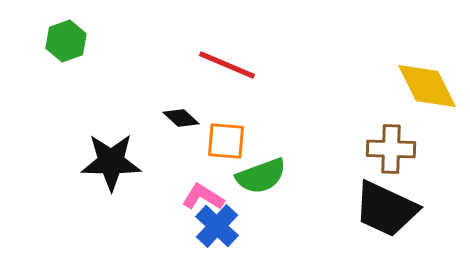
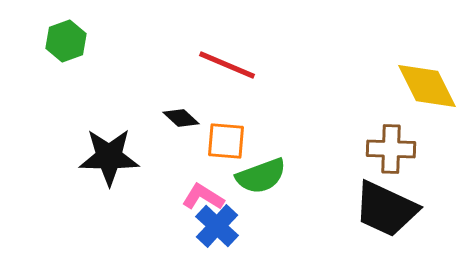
black star: moved 2 px left, 5 px up
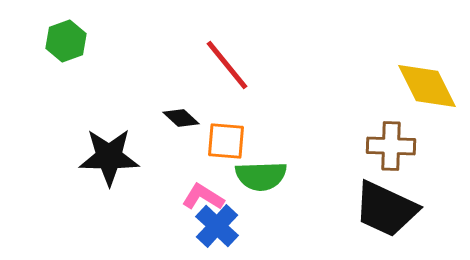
red line: rotated 28 degrees clockwise
brown cross: moved 3 px up
green semicircle: rotated 18 degrees clockwise
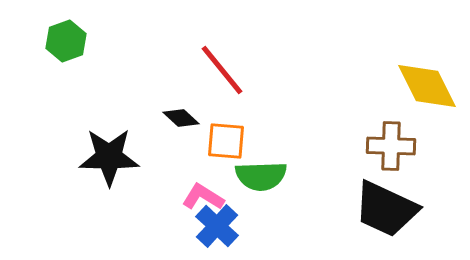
red line: moved 5 px left, 5 px down
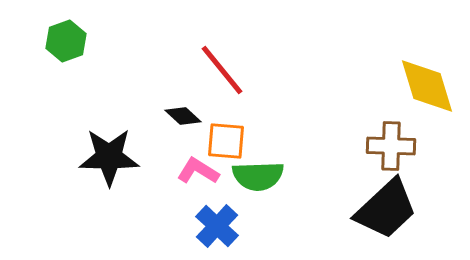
yellow diamond: rotated 10 degrees clockwise
black diamond: moved 2 px right, 2 px up
green semicircle: moved 3 px left
pink L-shape: moved 5 px left, 26 px up
black trapezoid: rotated 68 degrees counterclockwise
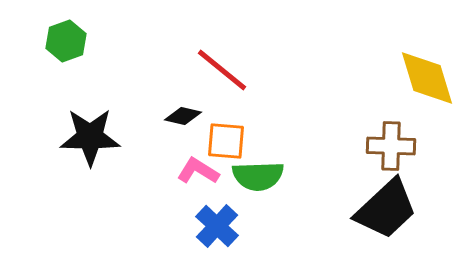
red line: rotated 12 degrees counterclockwise
yellow diamond: moved 8 px up
black diamond: rotated 30 degrees counterclockwise
black star: moved 19 px left, 20 px up
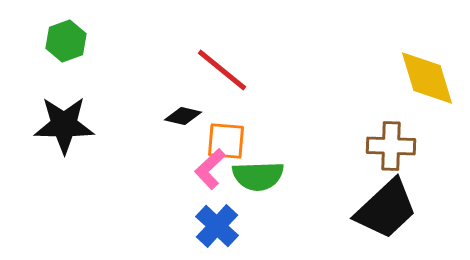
black star: moved 26 px left, 12 px up
pink L-shape: moved 12 px right, 2 px up; rotated 75 degrees counterclockwise
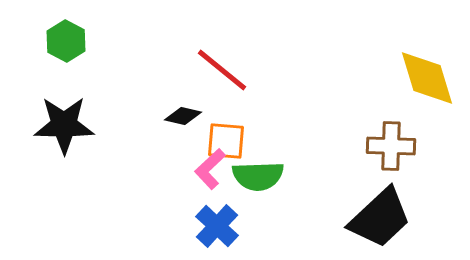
green hexagon: rotated 12 degrees counterclockwise
black trapezoid: moved 6 px left, 9 px down
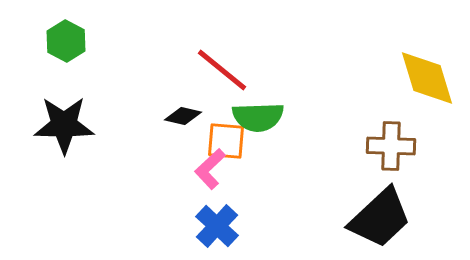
green semicircle: moved 59 px up
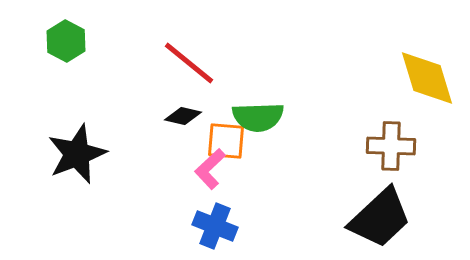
red line: moved 33 px left, 7 px up
black star: moved 13 px right, 29 px down; rotated 22 degrees counterclockwise
blue cross: moved 2 px left; rotated 21 degrees counterclockwise
